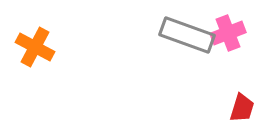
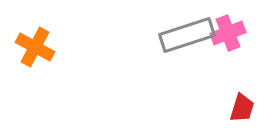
gray rectangle: rotated 38 degrees counterclockwise
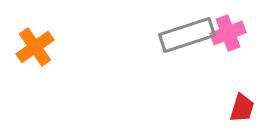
orange cross: rotated 27 degrees clockwise
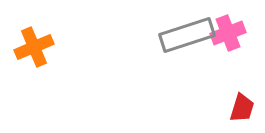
orange cross: moved 1 px left; rotated 12 degrees clockwise
